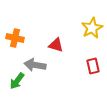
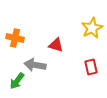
red rectangle: moved 2 px left, 1 px down
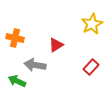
yellow star: moved 4 px up
red triangle: rotated 49 degrees counterclockwise
red rectangle: rotated 56 degrees clockwise
green arrow: rotated 78 degrees clockwise
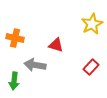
red triangle: rotated 49 degrees clockwise
green arrow: moved 3 px left; rotated 108 degrees counterclockwise
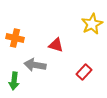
red rectangle: moved 7 px left, 5 px down
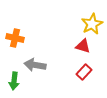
red triangle: moved 27 px right, 1 px down
